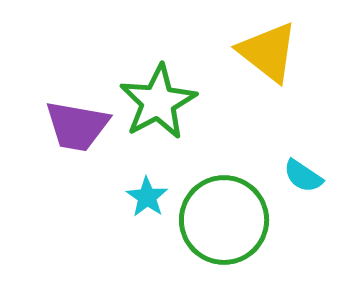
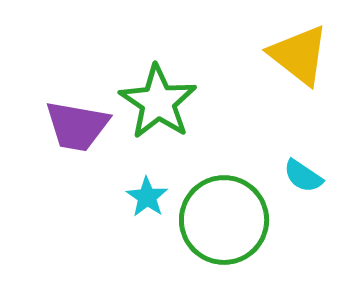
yellow triangle: moved 31 px right, 3 px down
green star: rotated 10 degrees counterclockwise
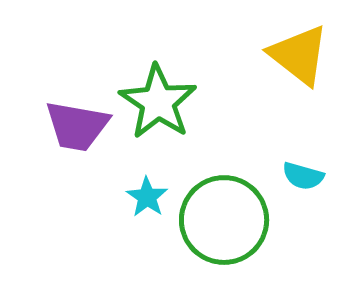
cyan semicircle: rotated 18 degrees counterclockwise
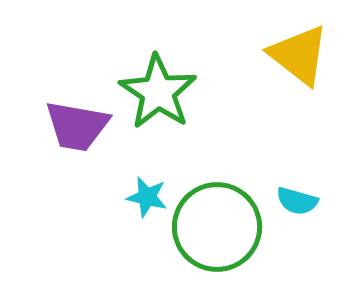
green star: moved 10 px up
cyan semicircle: moved 6 px left, 25 px down
cyan star: rotated 21 degrees counterclockwise
green circle: moved 7 px left, 7 px down
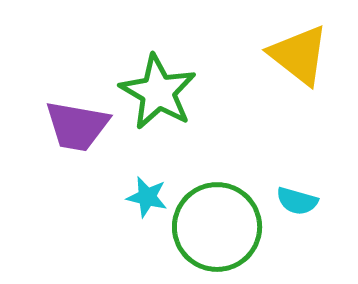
green star: rotated 4 degrees counterclockwise
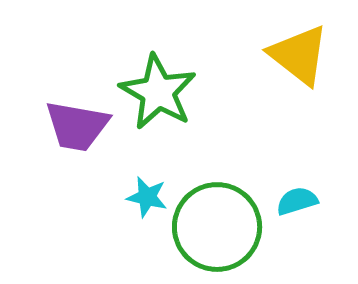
cyan semicircle: rotated 147 degrees clockwise
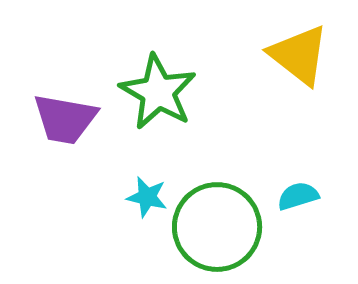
purple trapezoid: moved 12 px left, 7 px up
cyan semicircle: moved 1 px right, 5 px up
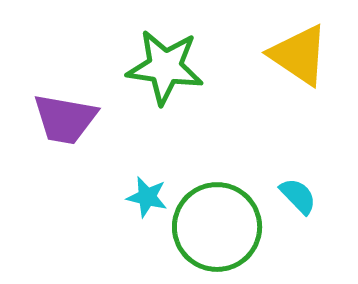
yellow triangle: rotated 4 degrees counterclockwise
green star: moved 7 px right, 25 px up; rotated 22 degrees counterclockwise
cyan semicircle: rotated 63 degrees clockwise
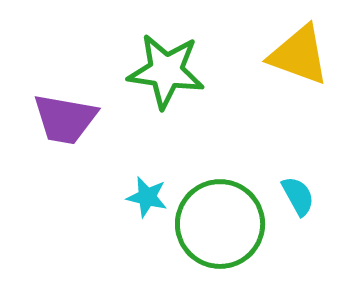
yellow triangle: rotated 14 degrees counterclockwise
green star: moved 1 px right, 4 px down
cyan semicircle: rotated 15 degrees clockwise
green circle: moved 3 px right, 3 px up
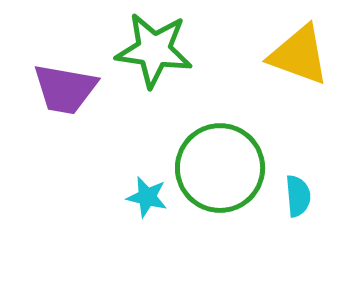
green star: moved 12 px left, 21 px up
purple trapezoid: moved 30 px up
cyan semicircle: rotated 24 degrees clockwise
green circle: moved 56 px up
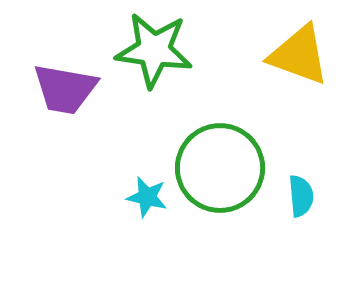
cyan semicircle: moved 3 px right
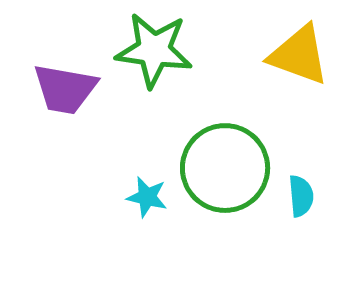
green circle: moved 5 px right
